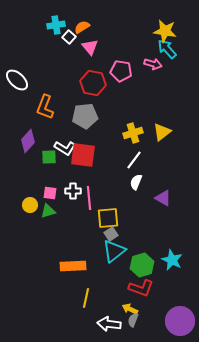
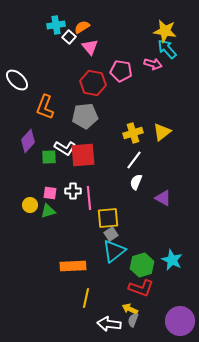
red square: rotated 12 degrees counterclockwise
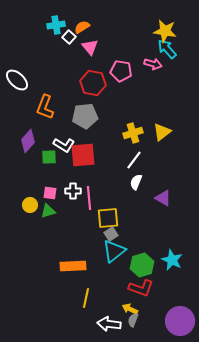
white L-shape: moved 1 px left, 3 px up
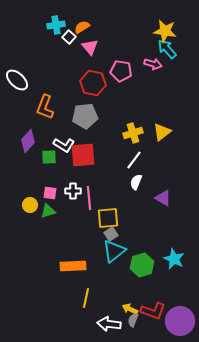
cyan star: moved 2 px right, 1 px up
red L-shape: moved 12 px right, 23 px down
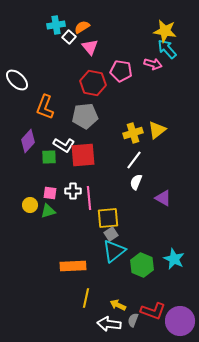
yellow triangle: moved 5 px left, 2 px up
green hexagon: rotated 20 degrees counterclockwise
yellow arrow: moved 12 px left, 4 px up
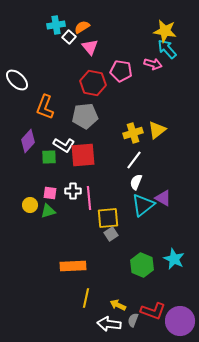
cyan triangle: moved 29 px right, 46 px up
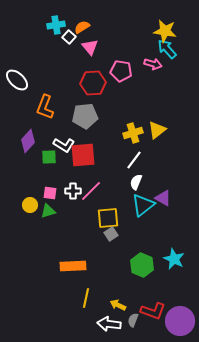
red hexagon: rotated 15 degrees counterclockwise
pink line: moved 2 px right, 7 px up; rotated 50 degrees clockwise
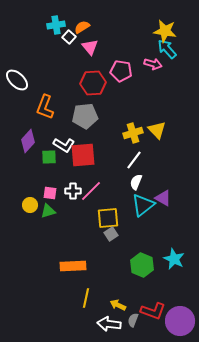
yellow triangle: rotated 36 degrees counterclockwise
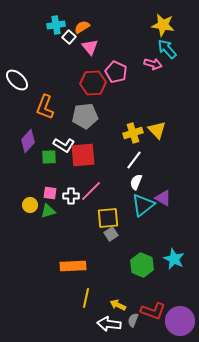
yellow star: moved 2 px left, 6 px up
pink pentagon: moved 5 px left, 1 px down; rotated 15 degrees clockwise
white cross: moved 2 px left, 5 px down
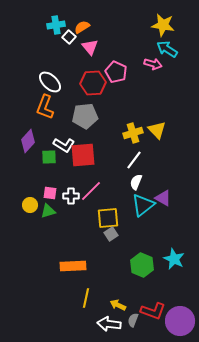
cyan arrow: rotated 15 degrees counterclockwise
white ellipse: moved 33 px right, 2 px down
